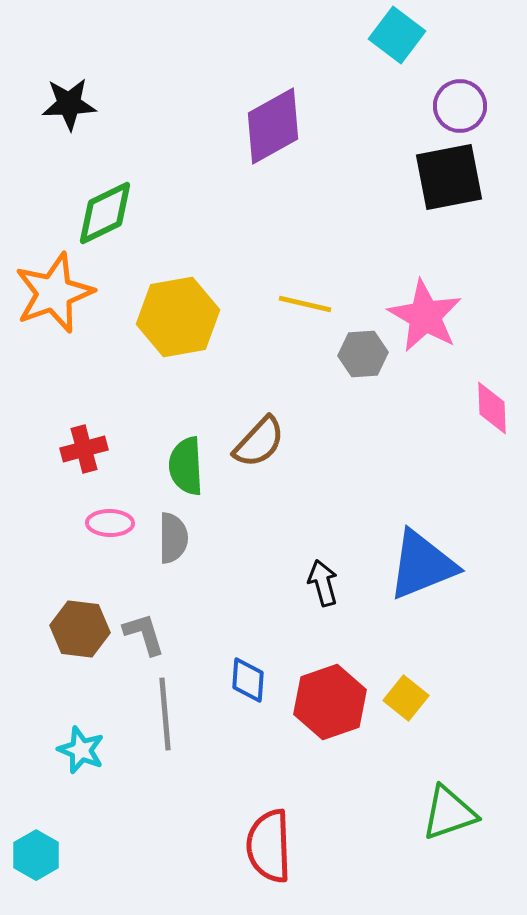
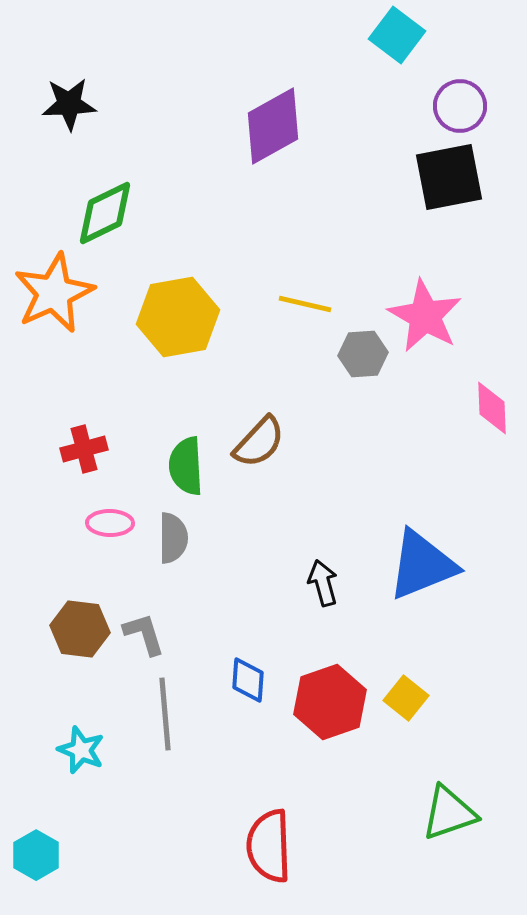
orange star: rotated 4 degrees counterclockwise
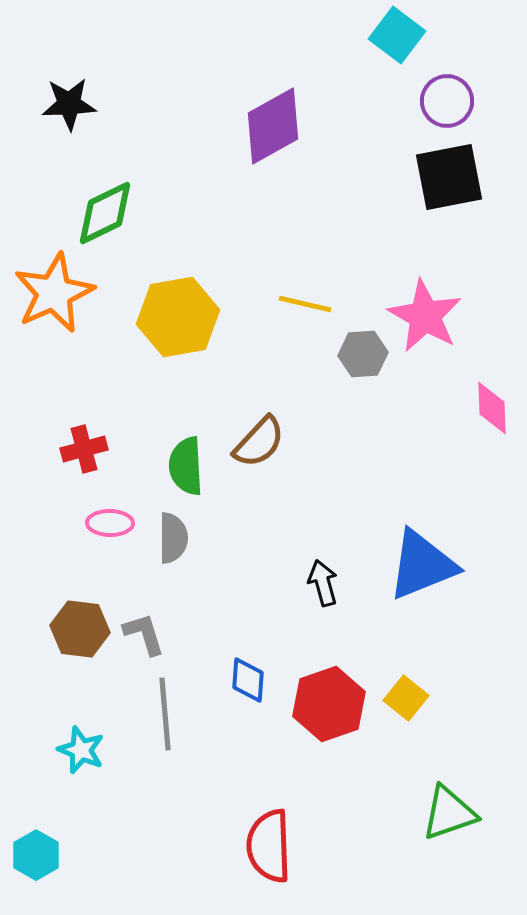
purple circle: moved 13 px left, 5 px up
red hexagon: moved 1 px left, 2 px down
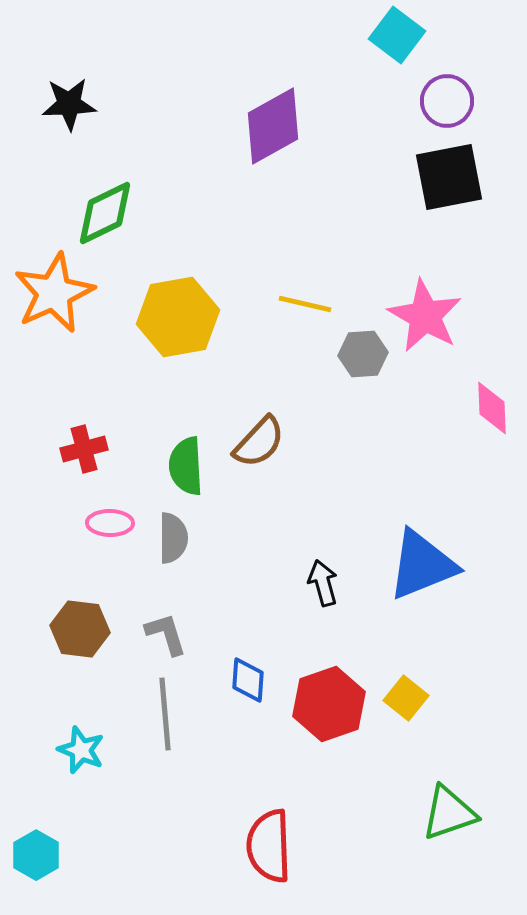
gray L-shape: moved 22 px right
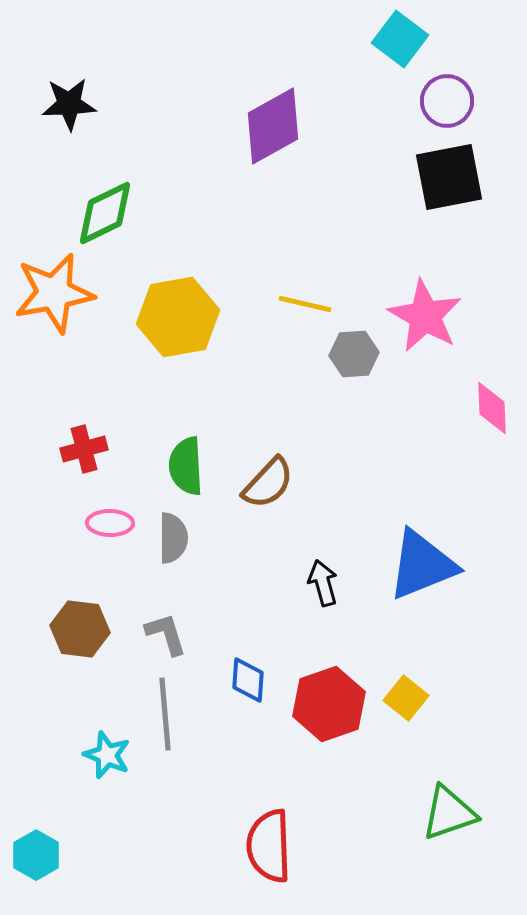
cyan square: moved 3 px right, 4 px down
orange star: rotated 14 degrees clockwise
gray hexagon: moved 9 px left
brown semicircle: moved 9 px right, 41 px down
cyan star: moved 26 px right, 5 px down
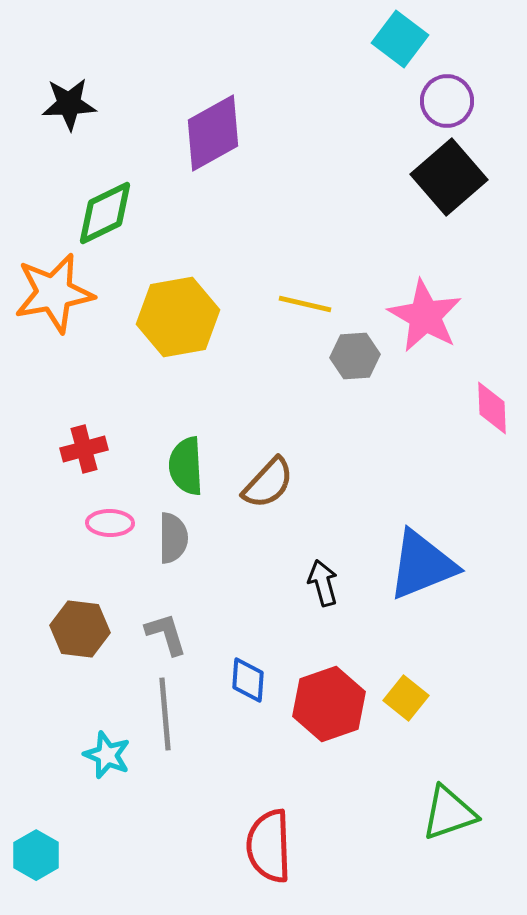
purple diamond: moved 60 px left, 7 px down
black square: rotated 30 degrees counterclockwise
gray hexagon: moved 1 px right, 2 px down
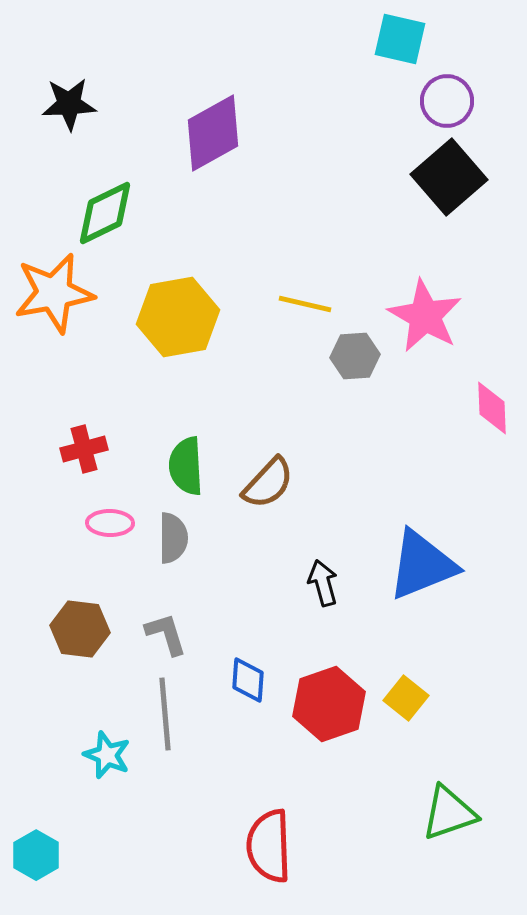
cyan square: rotated 24 degrees counterclockwise
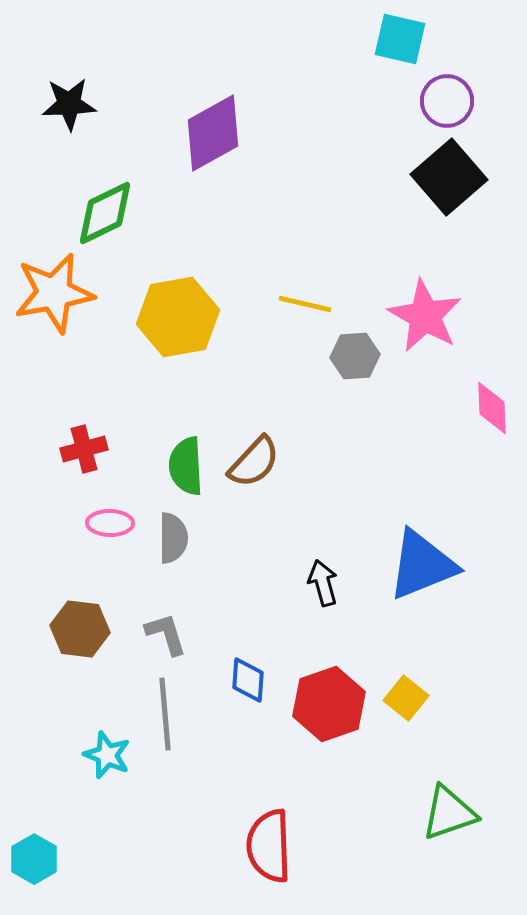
brown semicircle: moved 14 px left, 21 px up
cyan hexagon: moved 2 px left, 4 px down
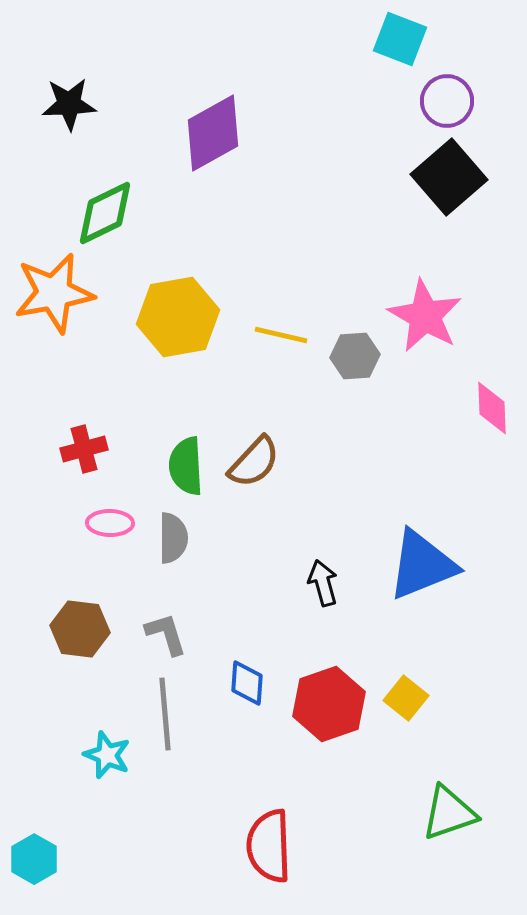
cyan square: rotated 8 degrees clockwise
yellow line: moved 24 px left, 31 px down
blue diamond: moved 1 px left, 3 px down
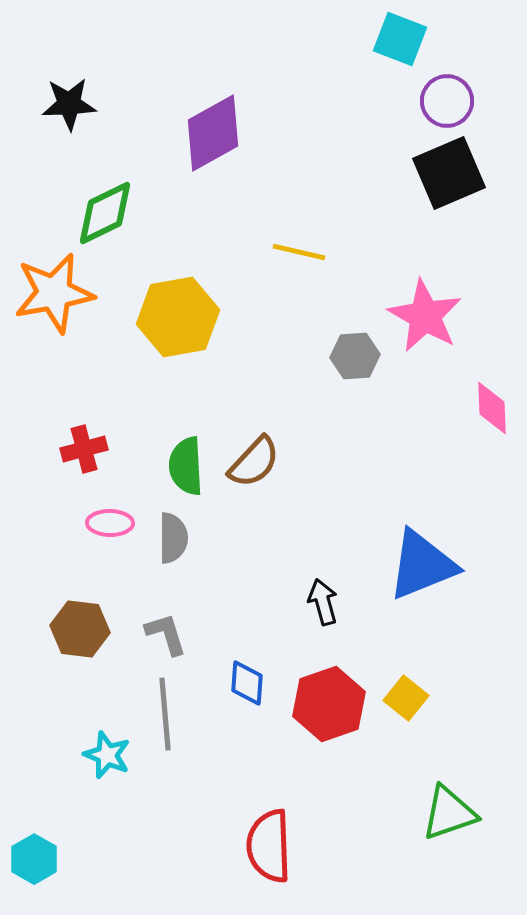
black square: moved 4 px up; rotated 18 degrees clockwise
yellow line: moved 18 px right, 83 px up
black arrow: moved 19 px down
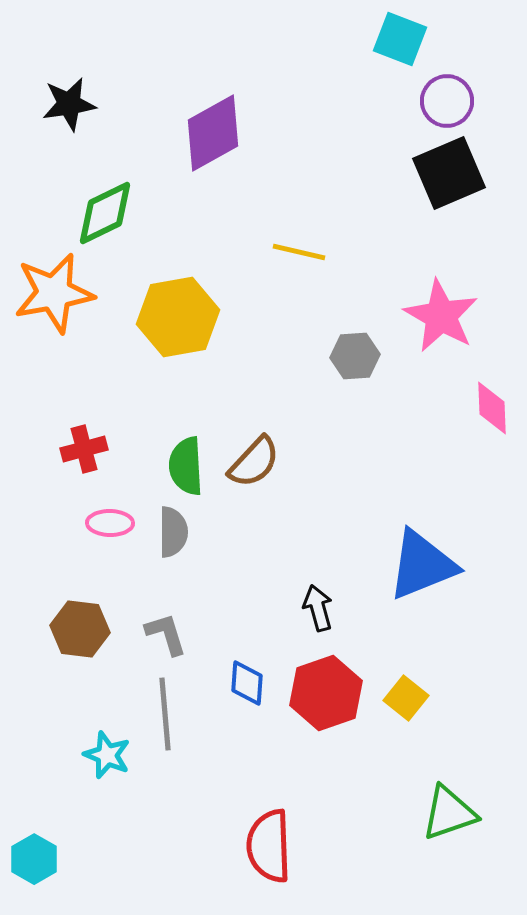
black star: rotated 6 degrees counterclockwise
pink star: moved 16 px right
gray semicircle: moved 6 px up
black arrow: moved 5 px left, 6 px down
red hexagon: moved 3 px left, 11 px up
